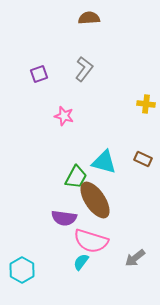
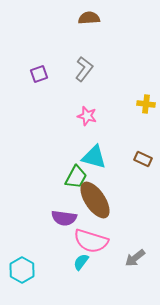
pink star: moved 23 px right
cyan triangle: moved 10 px left, 5 px up
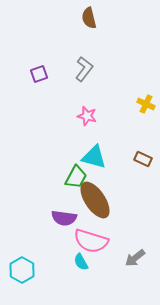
brown semicircle: rotated 100 degrees counterclockwise
yellow cross: rotated 18 degrees clockwise
cyan semicircle: rotated 66 degrees counterclockwise
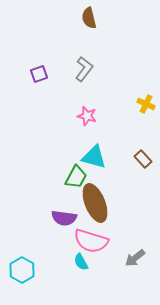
brown rectangle: rotated 24 degrees clockwise
brown ellipse: moved 3 px down; rotated 12 degrees clockwise
